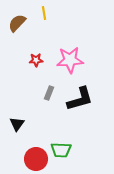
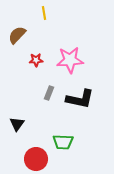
brown semicircle: moved 12 px down
black L-shape: rotated 28 degrees clockwise
green trapezoid: moved 2 px right, 8 px up
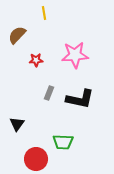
pink star: moved 5 px right, 5 px up
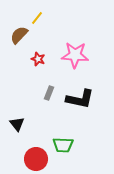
yellow line: moved 7 px left, 5 px down; rotated 48 degrees clockwise
brown semicircle: moved 2 px right
pink star: rotated 8 degrees clockwise
red star: moved 2 px right, 1 px up; rotated 24 degrees clockwise
black triangle: rotated 14 degrees counterclockwise
green trapezoid: moved 3 px down
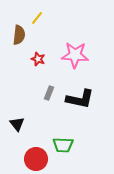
brown semicircle: rotated 144 degrees clockwise
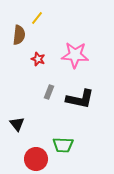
gray rectangle: moved 1 px up
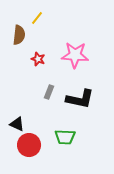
black triangle: rotated 28 degrees counterclockwise
green trapezoid: moved 2 px right, 8 px up
red circle: moved 7 px left, 14 px up
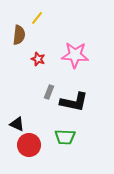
black L-shape: moved 6 px left, 3 px down
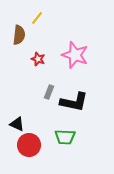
pink star: rotated 16 degrees clockwise
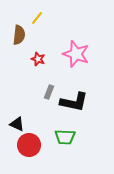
pink star: moved 1 px right, 1 px up
